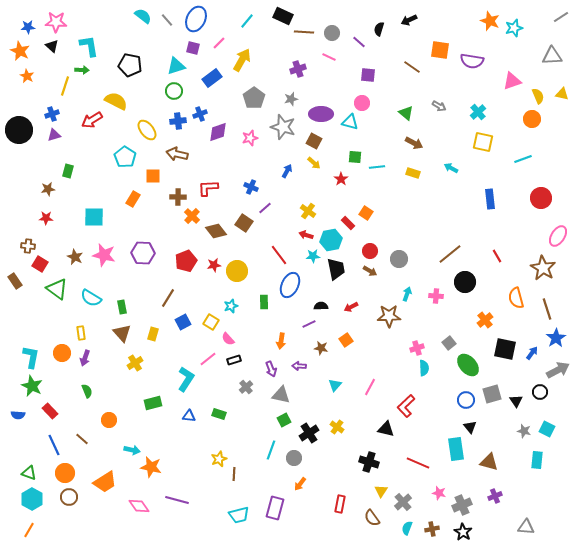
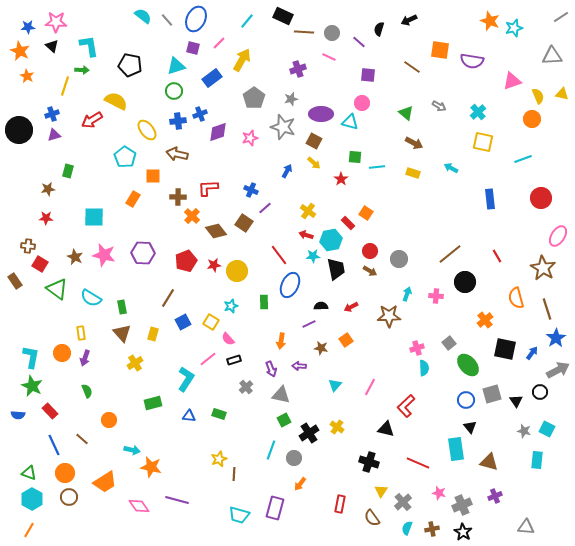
blue cross at (251, 187): moved 3 px down
cyan trapezoid at (239, 515): rotated 30 degrees clockwise
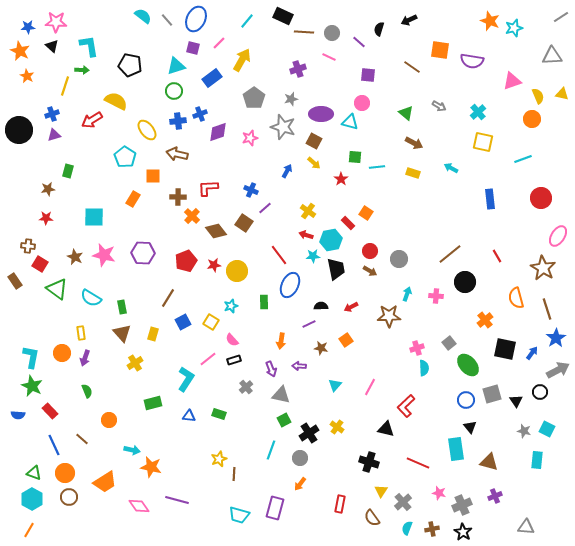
pink semicircle at (228, 339): moved 4 px right, 1 px down
gray circle at (294, 458): moved 6 px right
green triangle at (29, 473): moved 5 px right
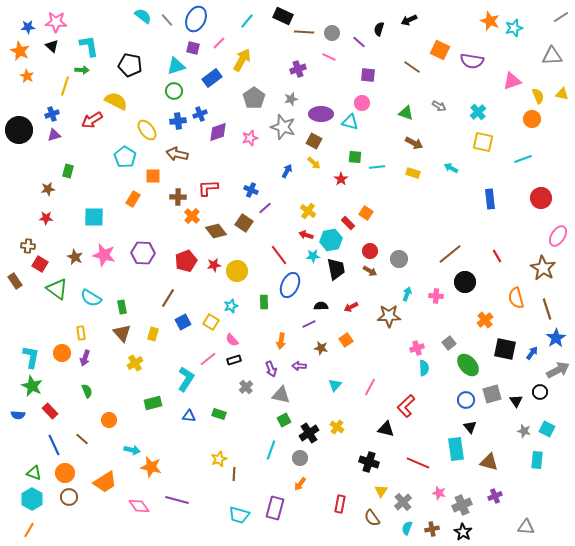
orange square at (440, 50): rotated 18 degrees clockwise
green triangle at (406, 113): rotated 21 degrees counterclockwise
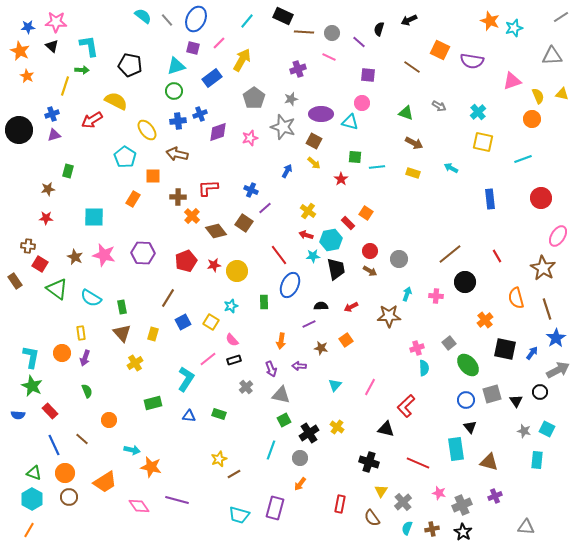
brown line at (234, 474): rotated 56 degrees clockwise
